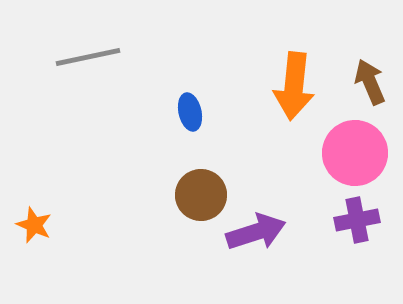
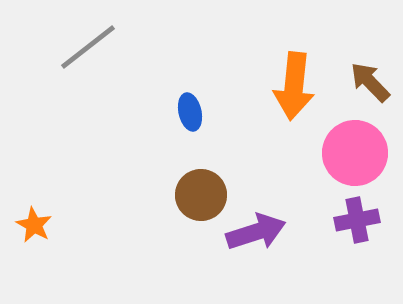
gray line: moved 10 px up; rotated 26 degrees counterclockwise
brown arrow: rotated 21 degrees counterclockwise
orange star: rotated 6 degrees clockwise
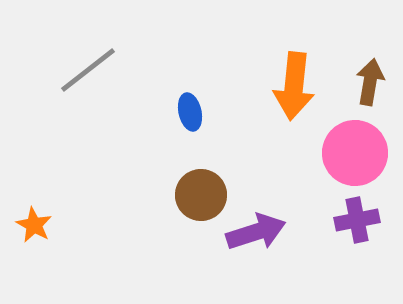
gray line: moved 23 px down
brown arrow: rotated 54 degrees clockwise
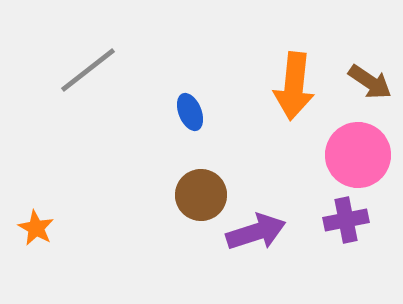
brown arrow: rotated 114 degrees clockwise
blue ellipse: rotated 9 degrees counterclockwise
pink circle: moved 3 px right, 2 px down
purple cross: moved 11 px left
orange star: moved 2 px right, 3 px down
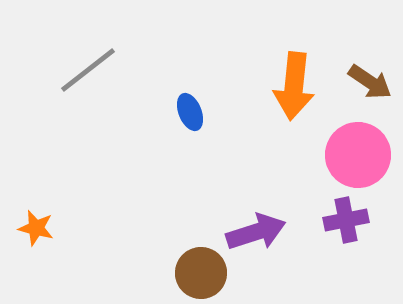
brown circle: moved 78 px down
orange star: rotated 15 degrees counterclockwise
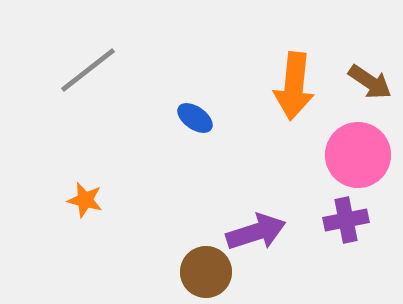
blue ellipse: moved 5 px right, 6 px down; rotated 33 degrees counterclockwise
orange star: moved 49 px right, 28 px up
brown circle: moved 5 px right, 1 px up
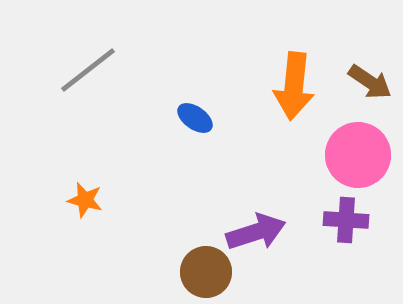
purple cross: rotated 15 degrees clockwise
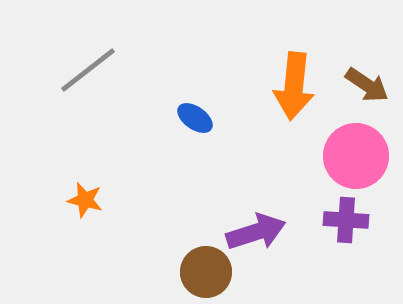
brown arrow: moved 3 px left, 3 px down
pink circle: moved 2 px left, 1 px down
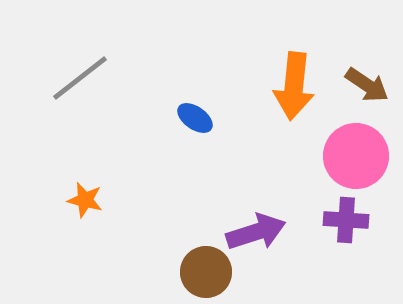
gray line: moved 8 px left, 8 px down
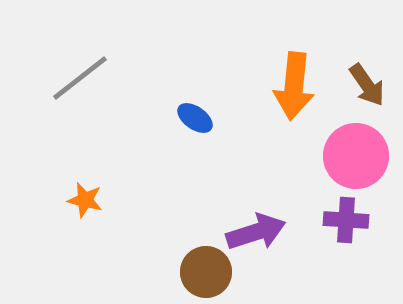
brown arrow: rotated 21 degrees clockwise
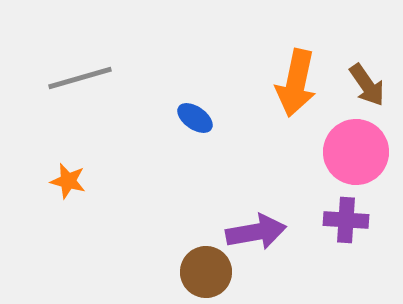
gray line: rotated 22 degrees clockwise
orange arrow: moved 2 px right, 3 px up; rotated 6 degrees clockwise
pink circle: moved 4 px up
orange star: moved 17 px left, 19 px up
purple arrow: rotated 8 degrees clockwise
